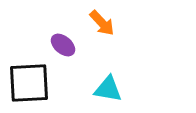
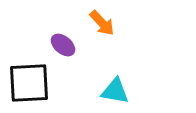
cyan triangle: moved 7 px right, 2 px down
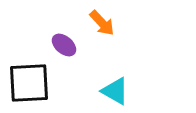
purple ellipse: moved 1 px right
cyan triangle: rotated 20 degrees clockwise
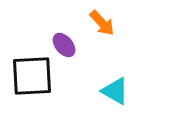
purple ellipse: rotated 10 degrees clockwise
black square: moved 3 px right, 7 px up
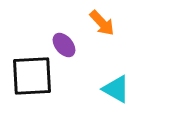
cyan triangle: moved 1 px right, 2 px up
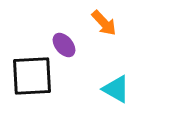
orange arrow: moved 2 px right
